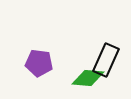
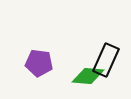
green diamond: moved 2 px up
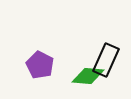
purple pentagon: moved 1 px right, 2 px down; rotated 20 degrees clockwise
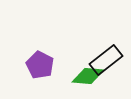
black rectangle: rotated 28 degrees clockwise
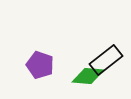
purple pentagon: rotated 8 degrees counterclockwise
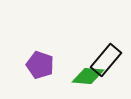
black rectangle: rotated 12 degrees counterclockwise
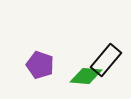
green diamond: moved 2 px left
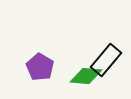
purple pentagon: moved 2 px down; rotated 12 degrees clockwise
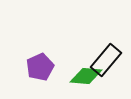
purple pentagon: rotated 16 degrees clockwise
